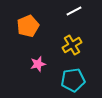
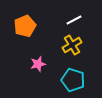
white line: moved 9 px down
orange pentagon: moved 3 px left
cyan pentagon: rotated 25 degrees clockwise
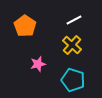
orange pentagon: rotated 15 degrees counterclockwise
yellow cross: rotated 18 degrees counterclockwise
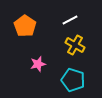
white line: moved 4 px left
yellow cross: moved 3 px right; rotated 12 degrees counterclockwise
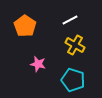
pink star: rotated 28 degrees clockwise
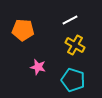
orange pentagon: moved 2 px left, 4 px down; rotated 30 degrees counterclockwise
pink star: moved 3 px down
